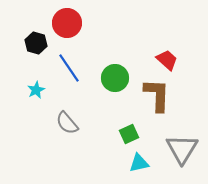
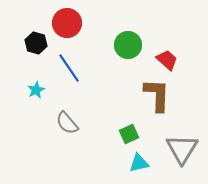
green circle: moved 13 px right, 33 px up
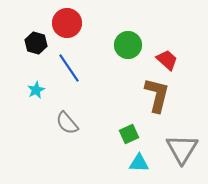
brown L-shape: rotated 12 degrees clockwise
cyan triangle: rotated 15 degrees clockwise
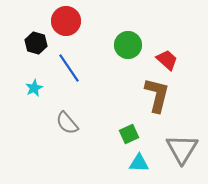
red circle: moved 1 px left, 2 px up
cyan star: moved 2 px left, 2 px up
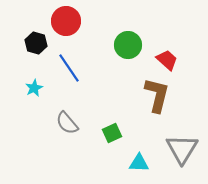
green square: moved 17 px left, 1 px up
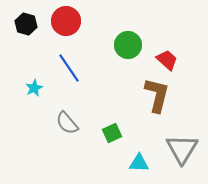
black hexagon: moved 10 px left, 19 px up
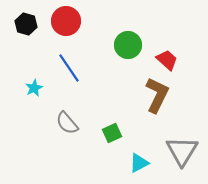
brown L-shape: rotated 12 degrees clockwise
gray triangle: moved 2 px down
cyan triangle: rotated 30 degrees counterclockwise
